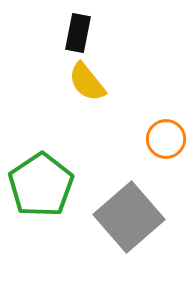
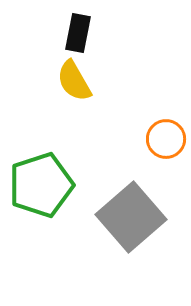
yellow semicircle: moved 13 px left, 1 px up; rotated 9 degrees clockwise
green pentagon: rotated 16 degrees clockwise
gray square: moved 2 px right
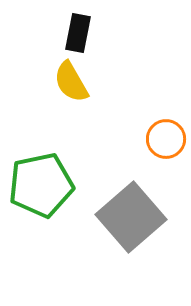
yellow semicircle: moved 3 px left, 1 px down
green pentagon: rotated 6 degrees clockwise
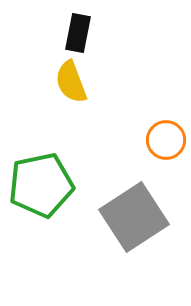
yellow semicircle: rotated 9 degrees clockwise
orange circle: moved 1 px down
gray square: moved 3 px right; rotated 8 degrees clockwise
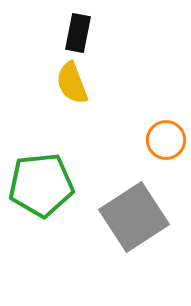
yellow semicircle: moved 1 px right, 1 px down
green pentagon: rotated 6 degrees clockwise
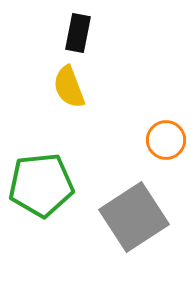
yellow semicircle: moved 3 px left, 4 px down
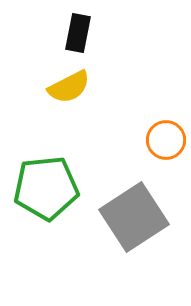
yellow semicircle: rotated 96 degrees counterclockwise
green pentagon: moved 5 px right, 3 px down
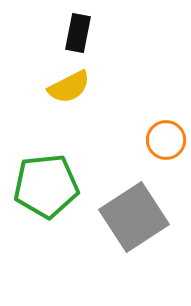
green pentagon: moved 2 px up
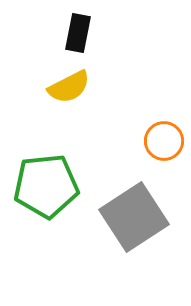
orange circle: moved 2 px left, 1 px down
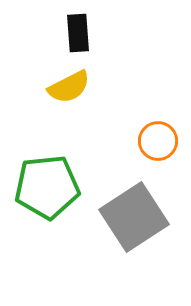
black rectangle: rotated 15 degrees counterclockwise
orange circle: moved 6 px left
green pentagon: moved 1 px right, 1 px down
